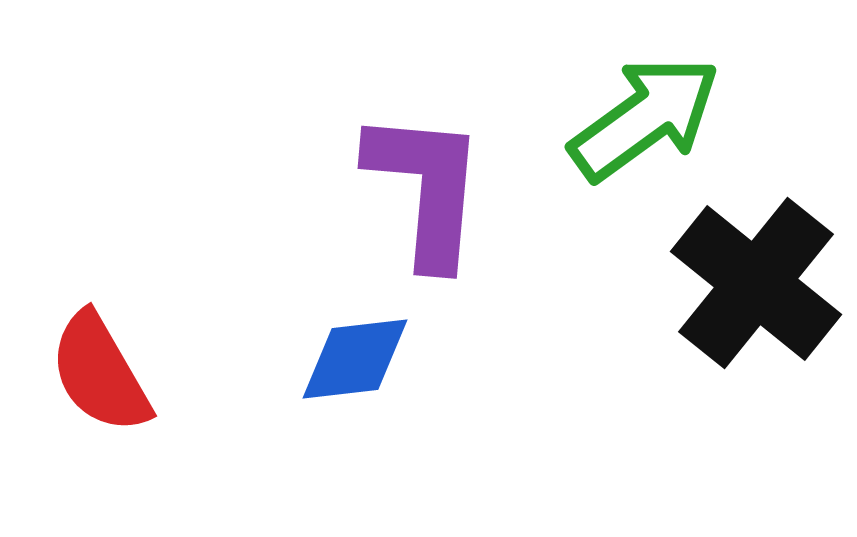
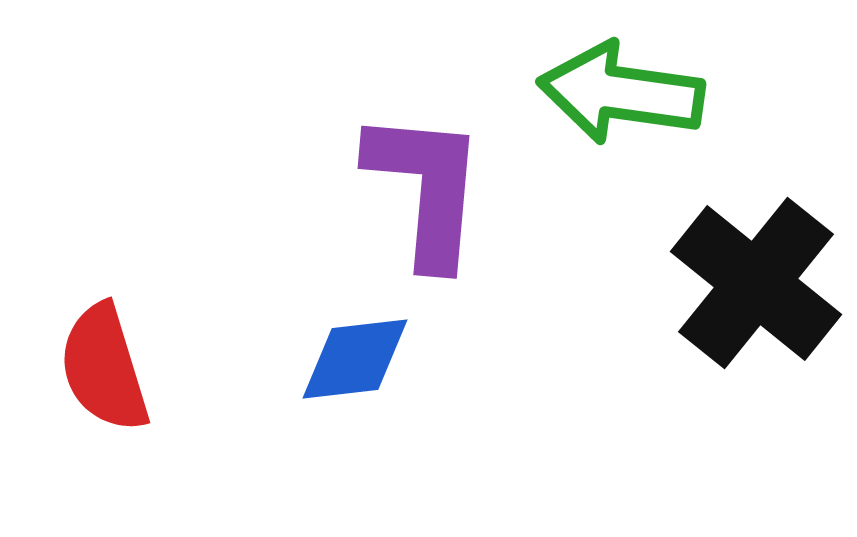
green arrow: moved 24 px left, 25 px up; rotated 136 degrees counterclockwise
red semicircle: moved 4 px right, 5 px up; rotated 13 degrees clockwise
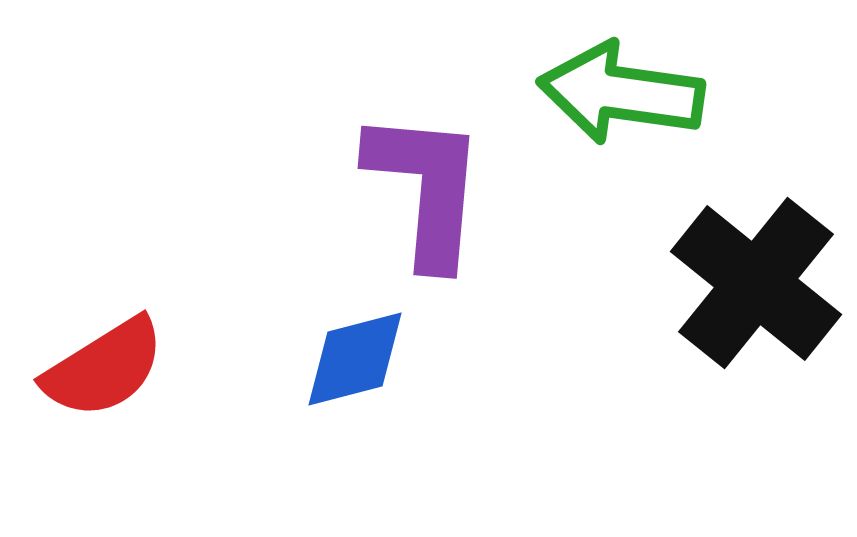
blue diamond: rotated 8 degrees counterclockwise
red semicircle: rotated 105 degrees counterclockwise
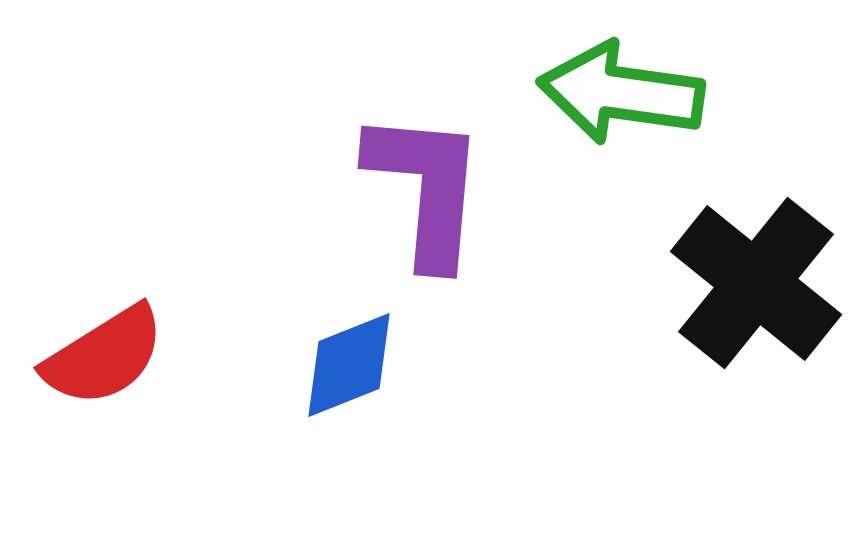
blue diamond: moved 6 px left, 6 px down; rotated 7 degrees counterclockwise
red semicircle: moved 12 px up
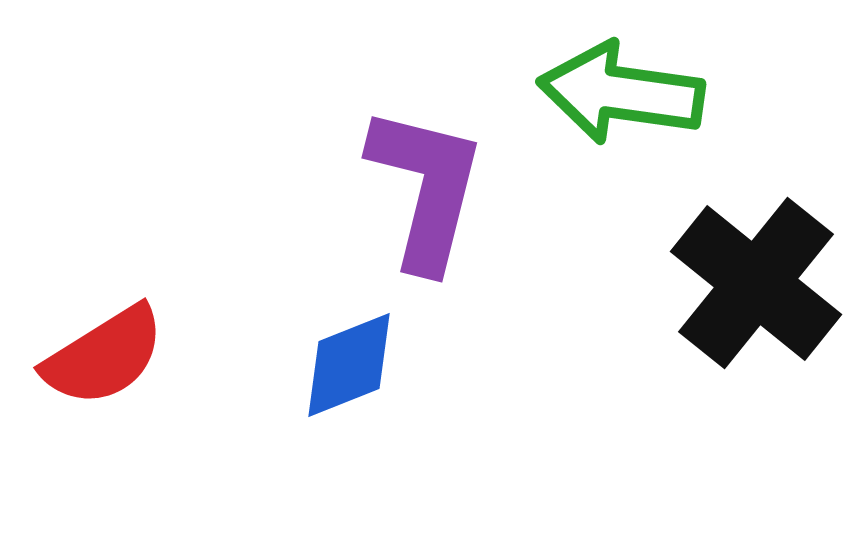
purple L-shape: rotated 9 degrees clockwise
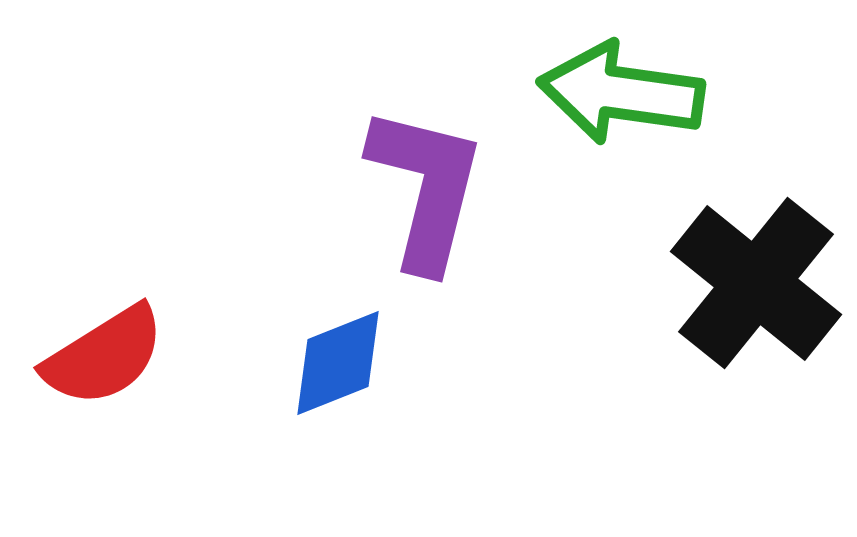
blue diamond: moved 11 px left, 2 px up
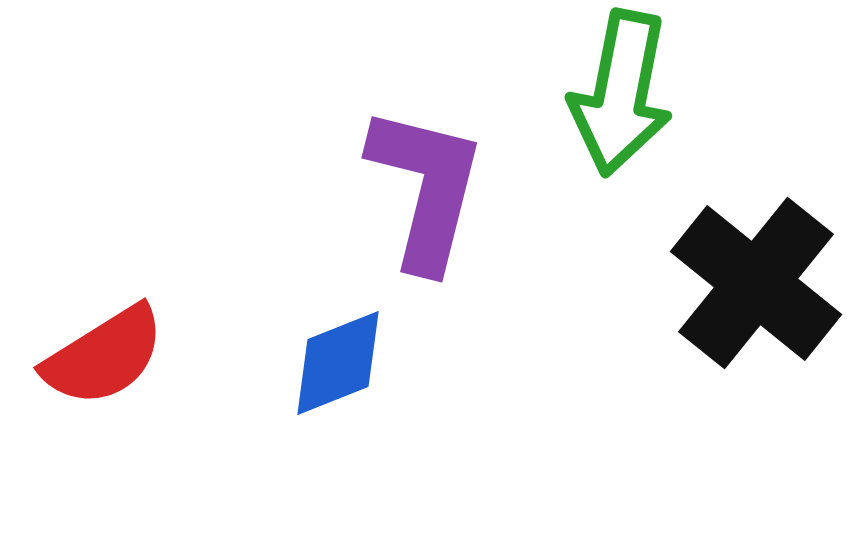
green arrow: rotated 87 degrees counterclockwise
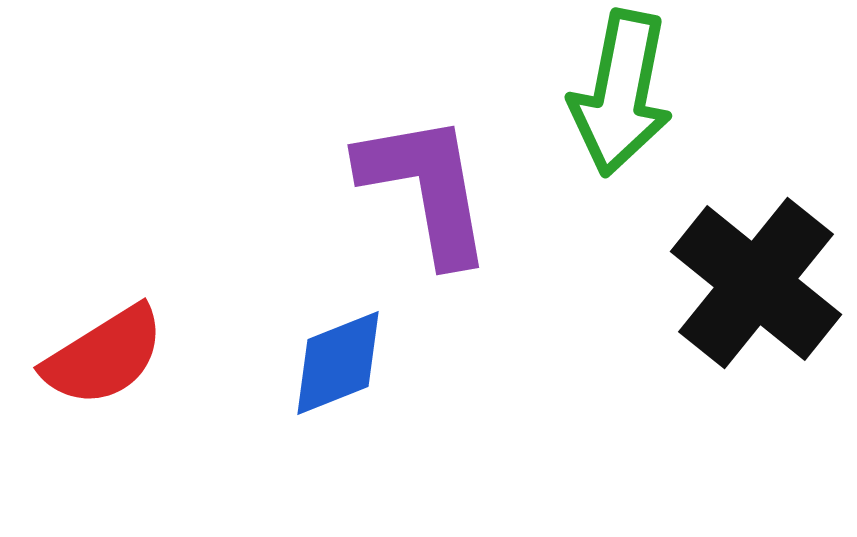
purple L-shape: rotated 24 degrees counterclockwise
